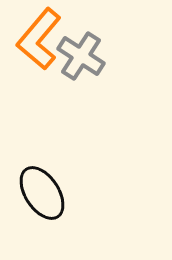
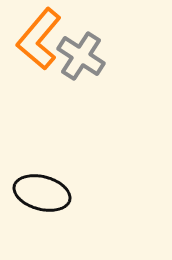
black ellipse: rotated 42 degrees counterclockwise
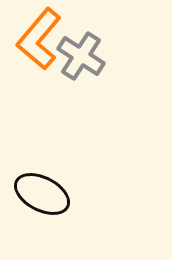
black ellipse: moved 1 px down; rotated 12 degrees clockwise
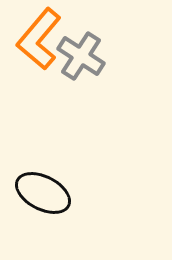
black ellipse: moved 1 px right, 1 px up
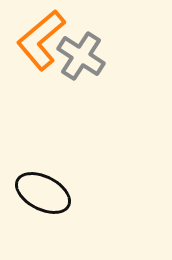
orange L-shape: moved 2 px right, 1 px down; rotated 10 degrees clockwise
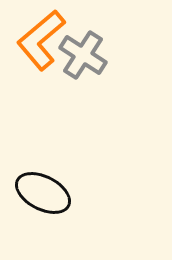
gray cross: moved 2 px right, 1 px up
